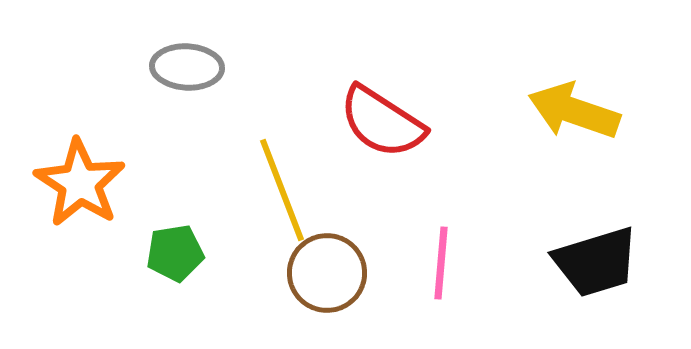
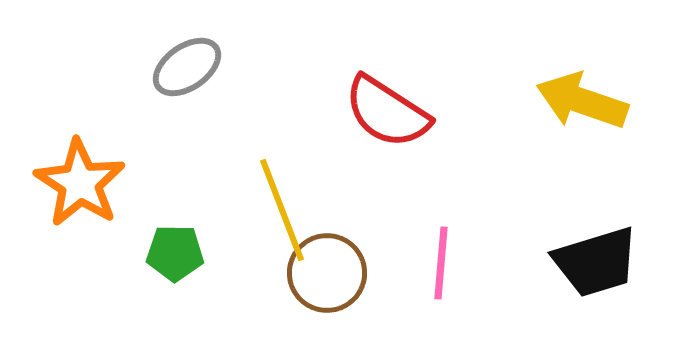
gray ellipse: rotated 38 degrees counterclockwise
yellow arrow: moved 8 px right, 10 px up
red semicircle: moved 5 px right, 10 px up
yellow line: moved 20 px down
green pentagon: rotated 10 degrees clockwise
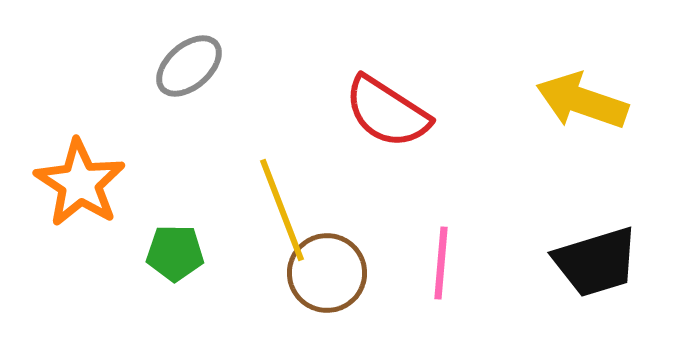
gray ellipse: moved 2 px right, 1 px up; rotated 6 degrees counterclockwise
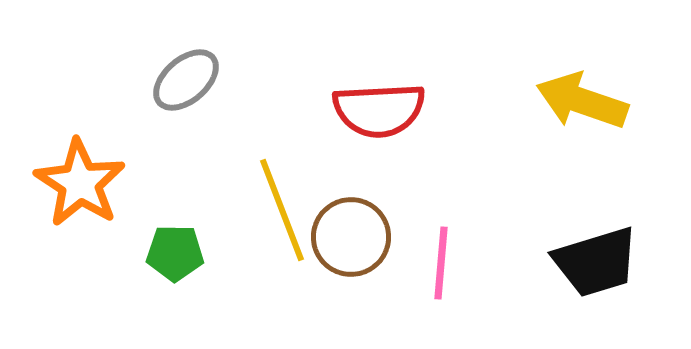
gray ellipse: moved 3 px left, 14 px down
red semicircle: moved 8 px left, 2 px up; rotated 36 degrees counterclockwise
brown circle: moved 24 px right, 36 px up
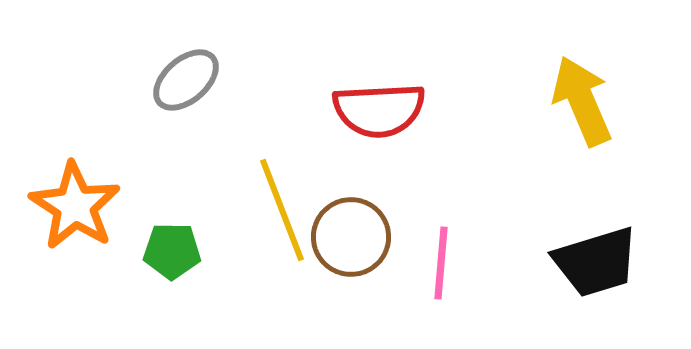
yellow arrow: rotated 48 degrees clockwise
orange star: moved 5 px left, 23 px down
green pentagon: moved 3 px left, 2 px up
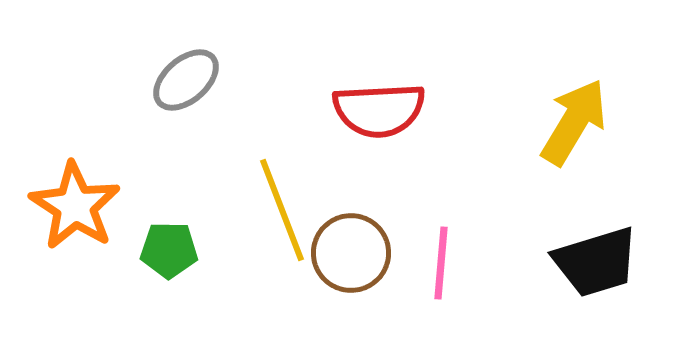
yellow arrow: moved 8 px left, 21 px down; rotated 54 degrees clockwise
brown circle: moved 16 px down
green pentagon: moved 3 px left, 1 px up
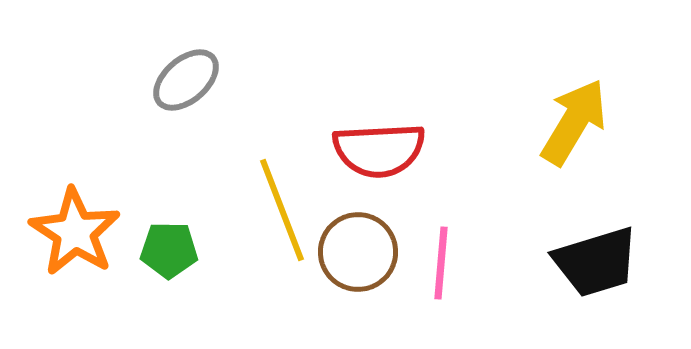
red semicircle: moved 40 px down
orange star: moved 26 px down
brown circle: moved 7 px right, 1 px up
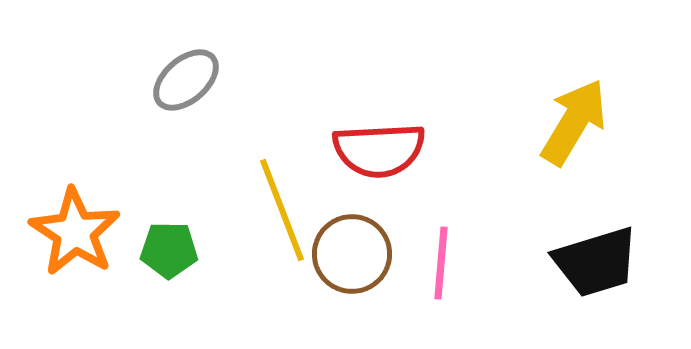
brown circle: moved 6 px left, 2 px down
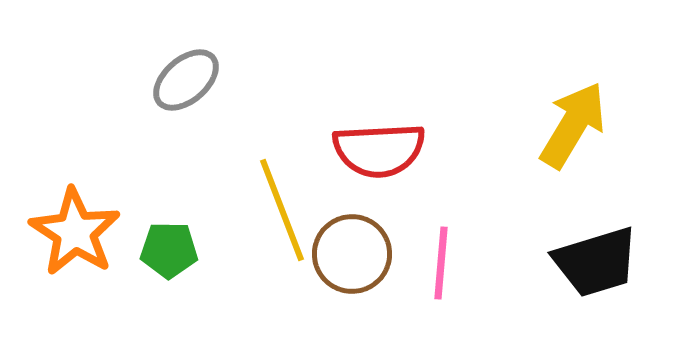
yellow arrow: moved 1 px left, 3 px down
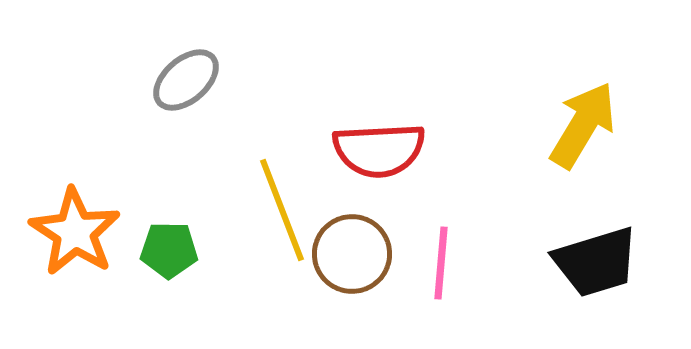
yellow arrow: moved 10 px right
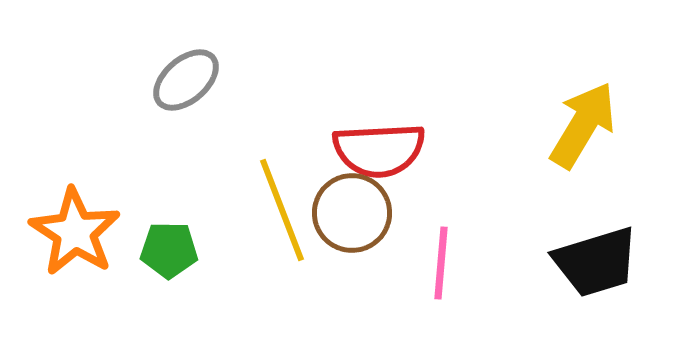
brown circle: moved 41 px up
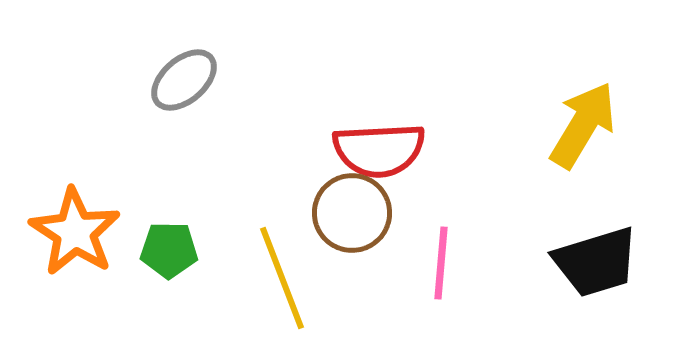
gray ellipse: moved 2 px left
yellow line: moved 68 px down
